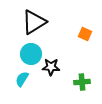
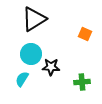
black triangle: moved 3 px up
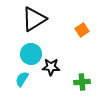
orange square: moved 3 px left, 4 px up; rotated 32 degrees clockwise
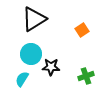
green cross: moved 4 px right, 6 px up; rotated 14 degrees counterclockwise
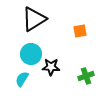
orange square: moved 2 px left, 1 px down; rotated 24 degrees clockwise
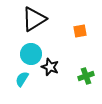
black star: moved 1 px left; rotated 18 degrees clockwise
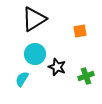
cyan circle: moved 4 px right
black star: moved 7 px right
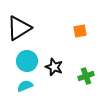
black triangle: moved 15 px left, 9 px down
cyan circle: moved 8 px left, 7 px down
black star: moved 3 px left
cyan semicircle: moved 3 px right, 7 px down; rotated 35 degrees clockwise
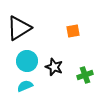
orange square: moved 7 px left
green cross: moved 1 px left, 1 px up
